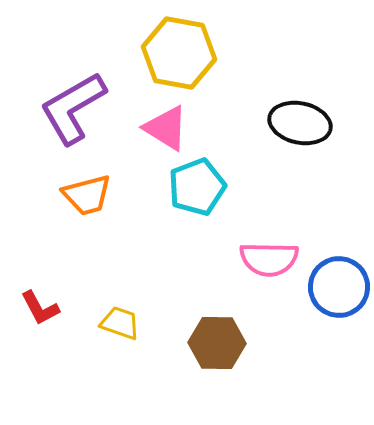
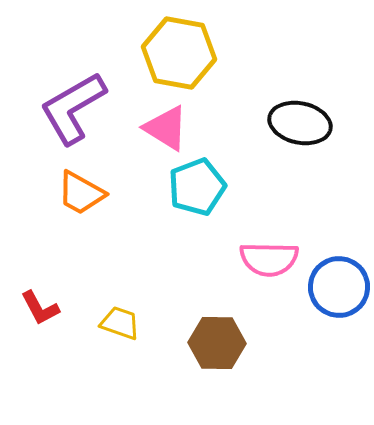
orange trapezoid: moved 6 px left, 2 px up; rotated 44 degrees clockwise
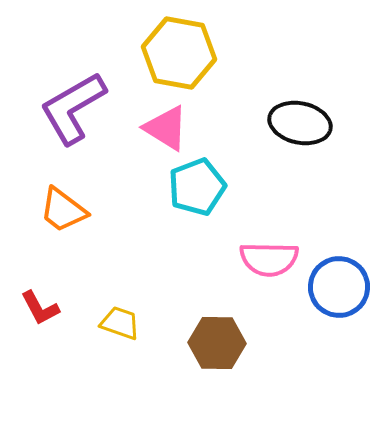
orange trapezoid: moved 18 px left, 17 px down; rotated 8 degrees clockwise
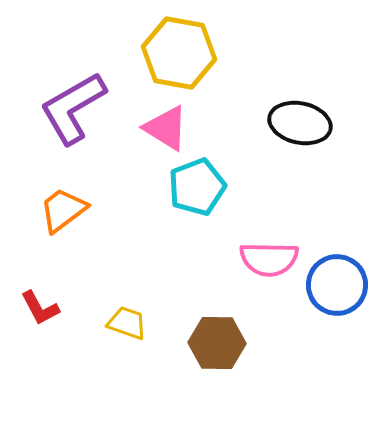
orange trapezoid: rotated 106 degrees clockwise
blue circle: moved 2 px left, 2 px up
yellow trapezoid: moved 7 px right
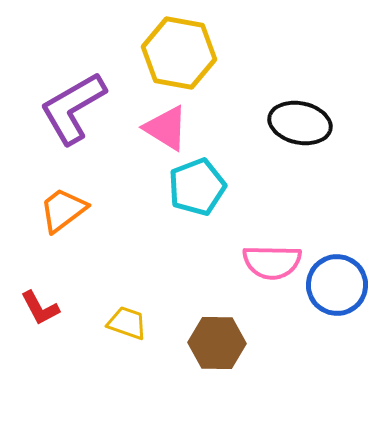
pink semicircle: moved 3 px right, 3 px down
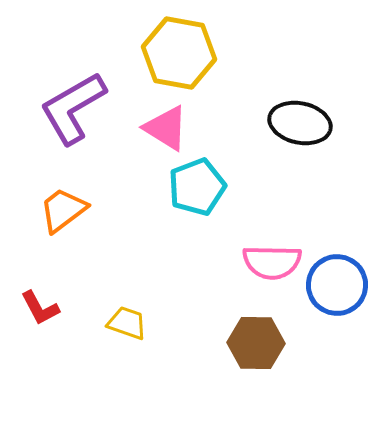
brown hexagon: moved 39 px right
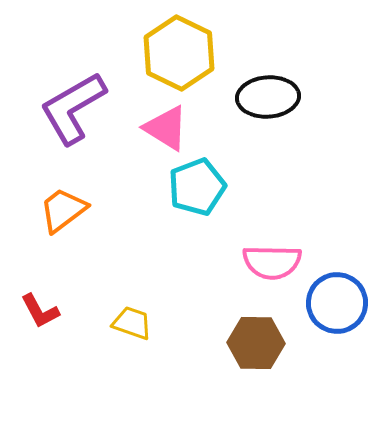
yellow hexagon: rotated 16 degrees clockwise
black ellipse: moved 32 px left, 26 px up; rotated 16 degrees counterclockwise
blue circle: moved 18 px down
red L-shape: moved 3 px down
yellow trapezoid: moved 5 px right
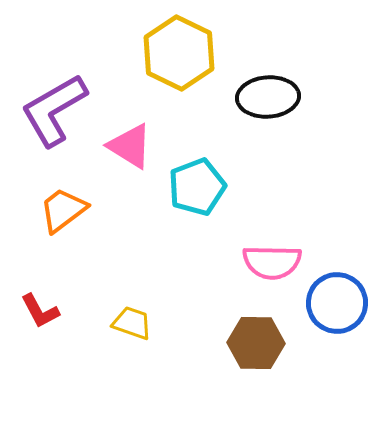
purple L-shape: moved 19 px left, 2 px down
pink triangle: moved 36 px left, 18 px down
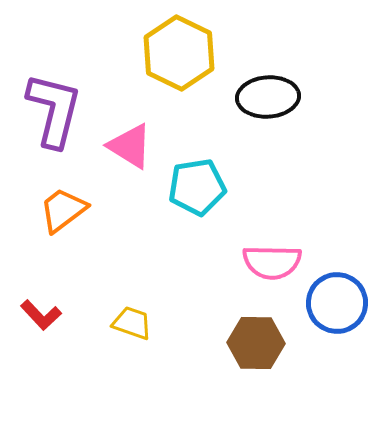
purple L-shape: rotated 134 degrees clockwise
cyan pentagon: rotated 12 degrees clockwise
red L-shape: moved 1 px right, 4 px down; rotated 15 degrees counterclockwise
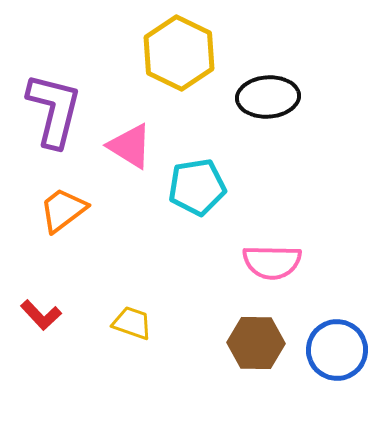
blue circle: moved 47 px down
